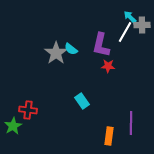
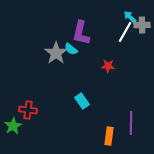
purple L-shape: moved 20 px left, 12 px up
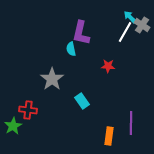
gray cross: rotated 35 degrees clockwise
cyan semicircle: rotated 40 degrees clockwise
gray star: moved 4 px left, 26 px down
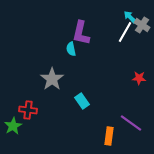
red star: moved 31 px right, 12 px down
purple line: rotated 55 degrees counterclockwise
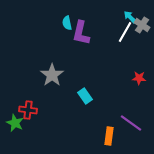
cyan semicircle: moved 4 px left, 26 px up
gray star: moved 4 px up
cyan rectangle: moved 3 px right, 5 px up
green star: moved 2 px right, 3 px up; rotated 18 degrees counterclockwise
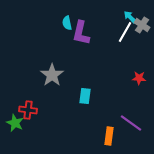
cyan rectangle: rotated 42 degrees clockwise
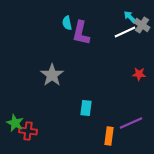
white line: rotated 35 degrees clockwise
red star: moved 4 px up
cyan rectangle: moved 1 px right, 12 px down
red cross: moved 21 px down
purple line: rotated 60 degrees counterclockwise
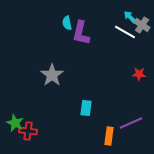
white line: rotated 55 degrees clockwise
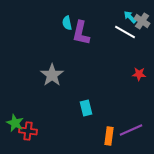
gray cross: moved 4 px up
cyan rectangle: rotated 21 degrees counterclockwise
purple line: moved 7 px down
